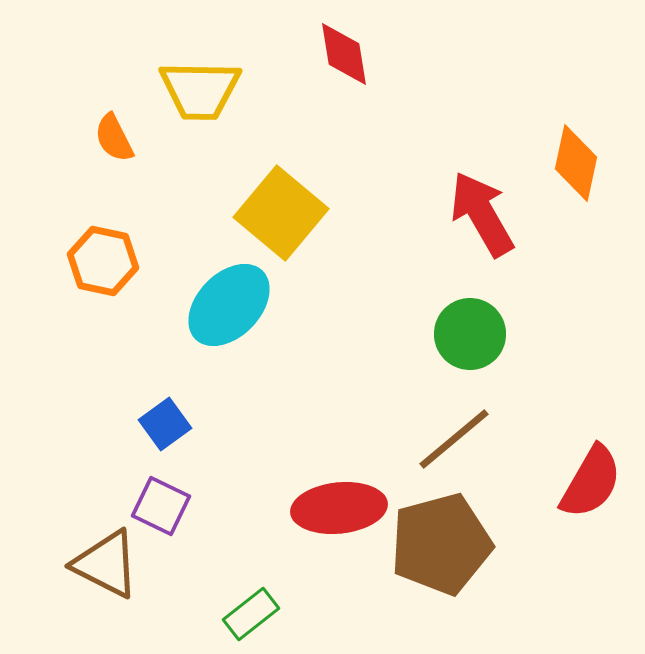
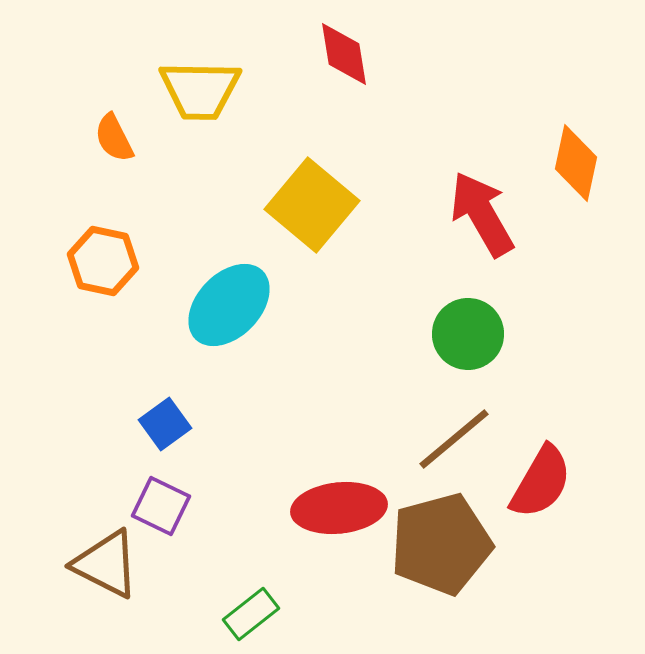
yellow square: moved 31 px right, 8 px up
green circle: moved 2 px left
red semicircle: moved 50 px left
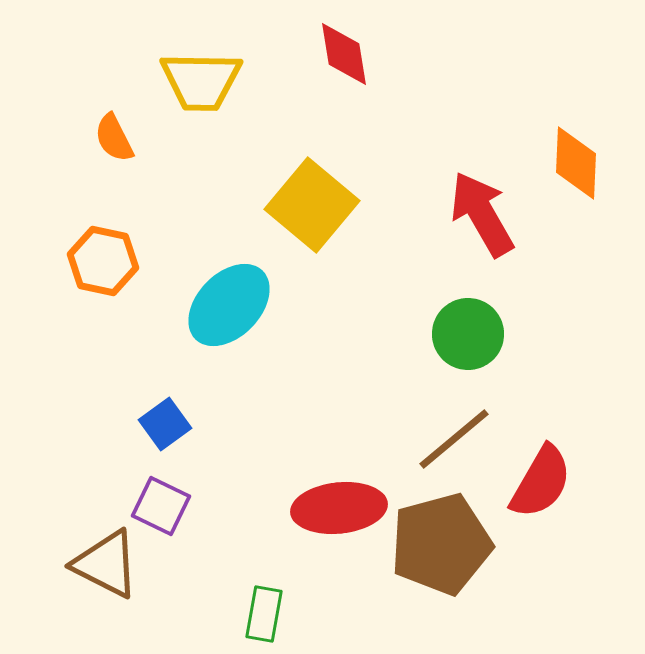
yellow trapezoid: moved 1 px right, 9 px up
orange diamond: rotated 10 degrees counterclockwise
green rectangle: moved 13 px right; rotated 42 degrees counterclockwise
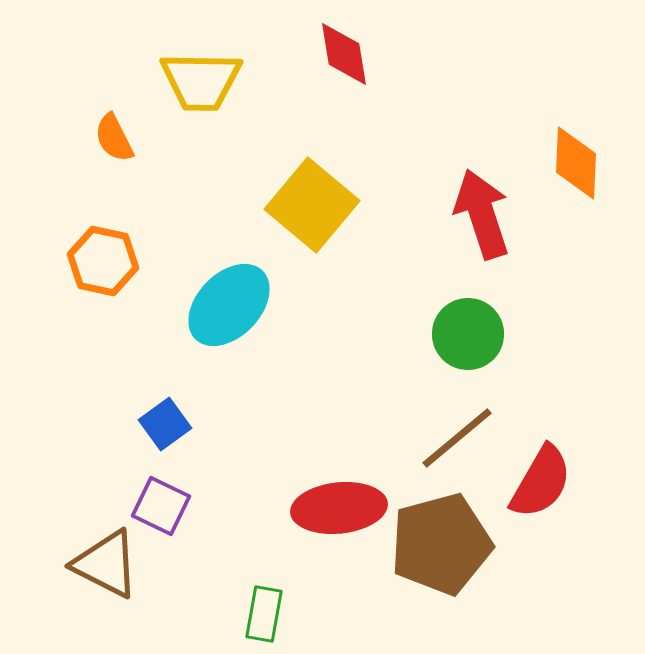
red arrow: rotated 12 degrees clockwise
brown line: moved 3 px right, 1 px up
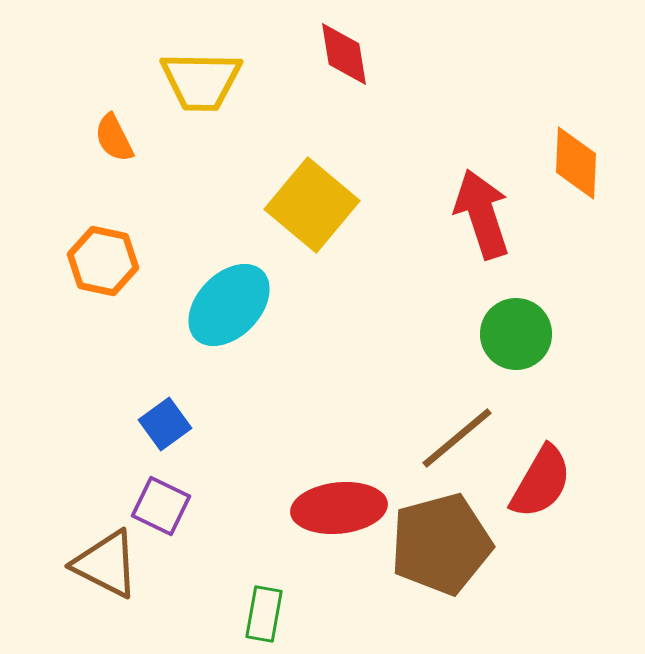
green circle: moved 48 px right
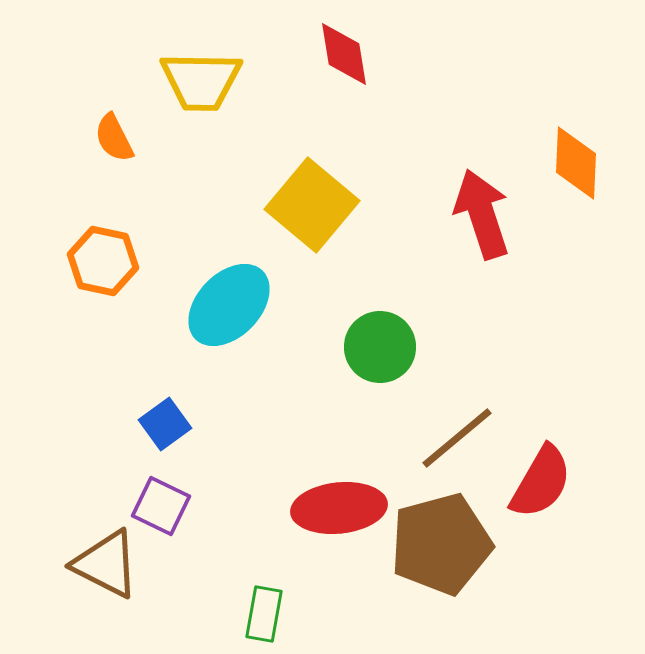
green circle: moved 136 px left, 13 px down
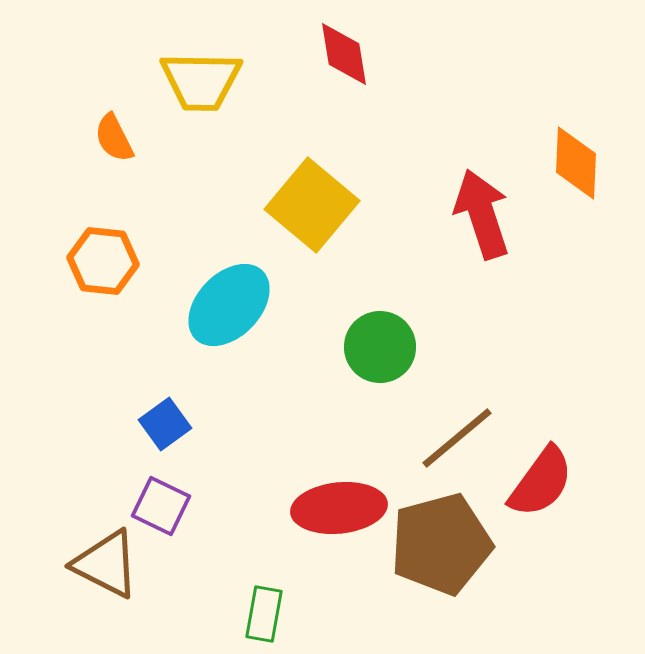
orange hexagon: rotated 6 degrees counterclockwise
red semicircle: rotated 6 degrees clockwise
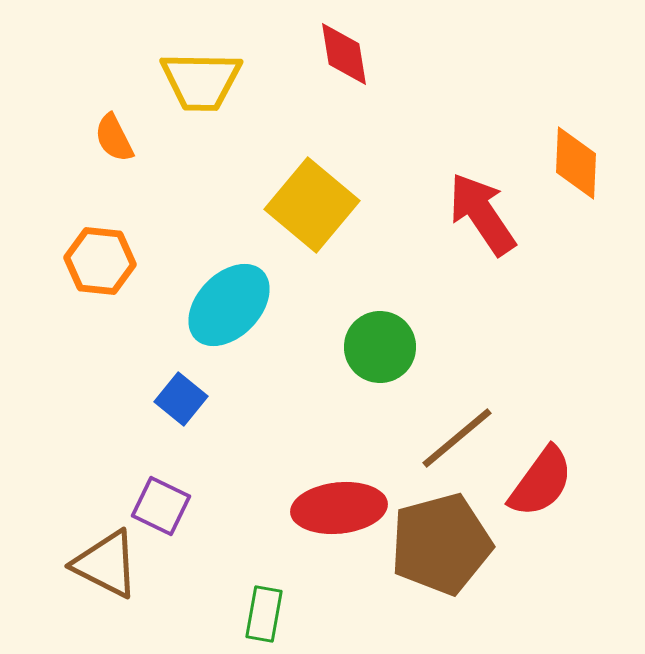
red arrow: rotated 16 degrees counterclockwise
orange hexagon: moved 3 px left
blue square: moved 16 px right, 25 px up; rotated 15 degrees counterclockwise
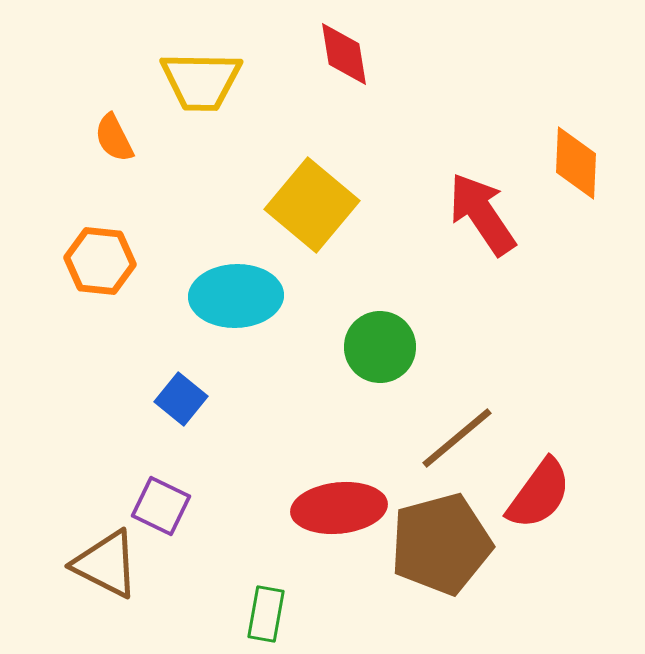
cyan ellipse: moved 7 px right, 9 px up; rotated 44 degrees clockwise
red semicircle: moved 2 px left, 12 px down
green rectangle: moved 2 px right
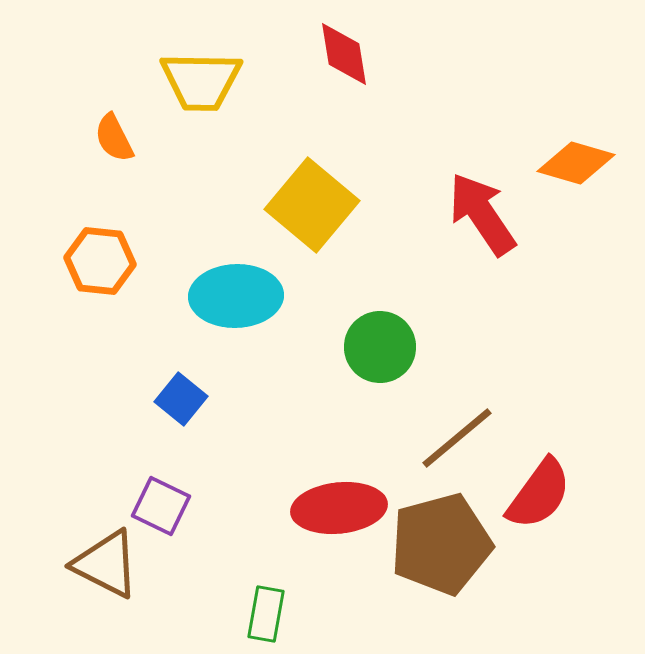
orange diamond: rotated 76 degrees counterclockwise
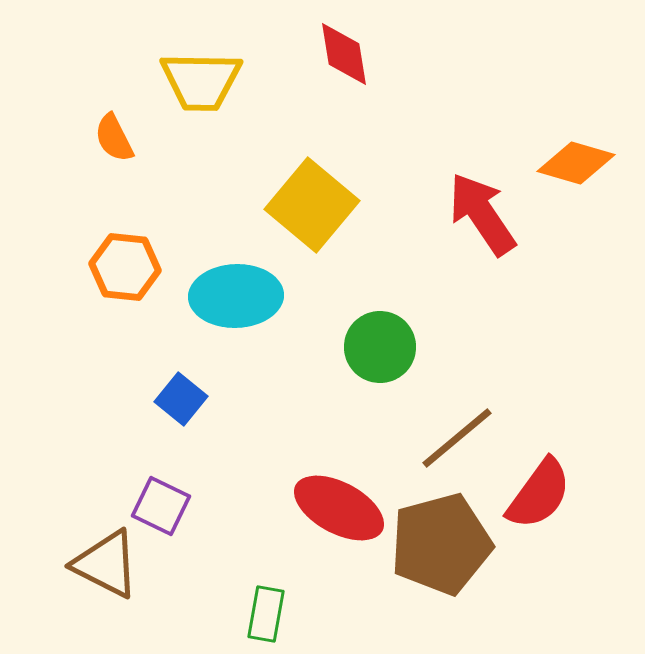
orange hexagon: moved 25 px right, 6 px down
red ellipse: rotated 34 degrees clockwise
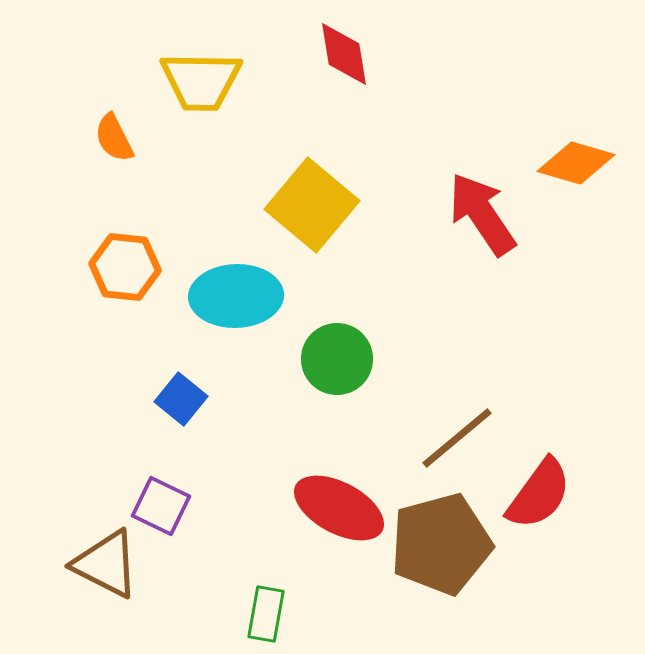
green circle: moved 43 px left, 12 px down
